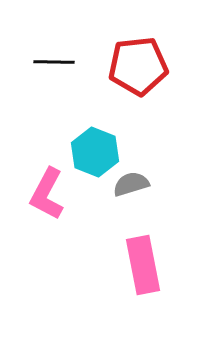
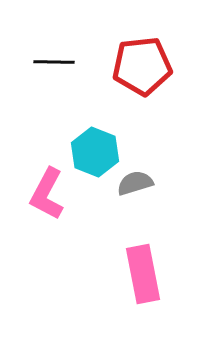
red pentagon: moved 4 px right
gray semicircle: moved 4 px right, 1 px up
pink rectangle: moved 9 px down
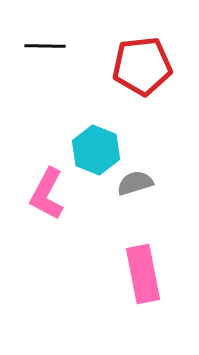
black line: moved 9 px left, 16 px up
cyan hexagon: moved 1 px right, 2 px up
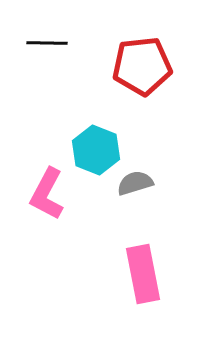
black line: moved 2 px right, 3 px up
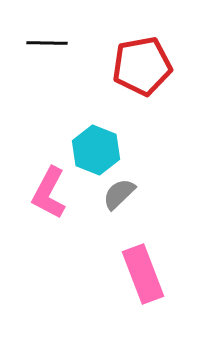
red pentagon: rotated 4 degrees counterclockwise
gray semicircle: moved 16 px left, 11 px down; rotated 27 degrees counterclockwise
pink L-shape: moved 2 px right, 1 px up
pink rectangle: rotated 10 degrees counterclockwise
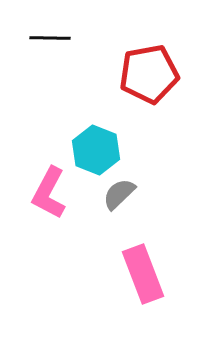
black line: moved 3 px right, 5 px up
red pentagon: moved 7 px right, 8 px down
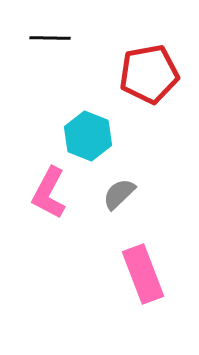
cyan hexagon: moved 8 px left, 14 px up
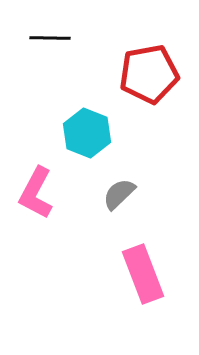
cyan hexagon: moved 1 px left, 3 px up
pink L-shape: moved 13 px left
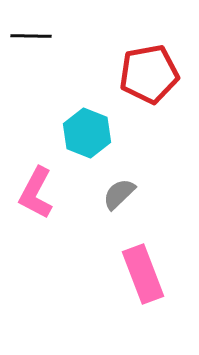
black line: moved 19 px left, 2 px up
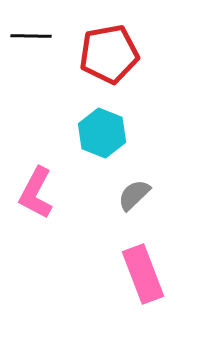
red pentagon: moved 40 px left, 20 px up
cyan hexagon: moved 15 px right
gray semicircle: moved 15 px right, 1 px down
